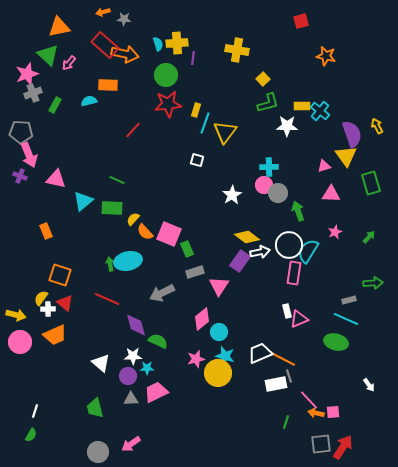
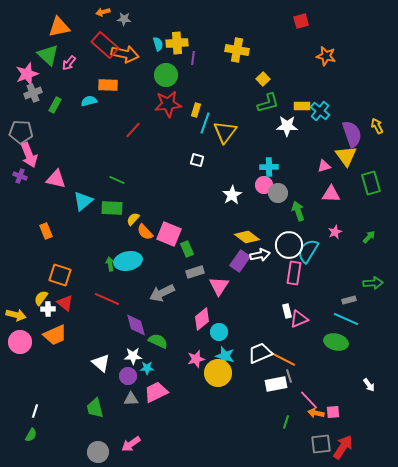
white arrow at (260, 252): moved 3 px down
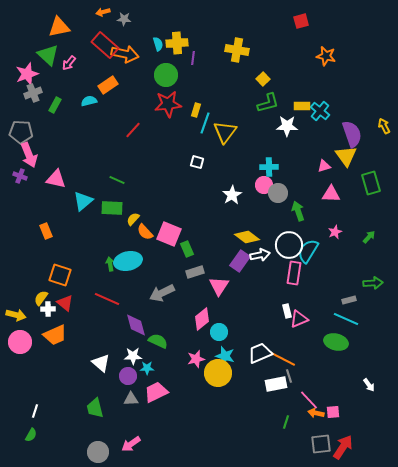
orange rectangle at (108, 85): rotated 36 degrees counterclockwise
yellow arrow at (377, 126): moved 7 px right
white square at (197, 160): moved 2 px down
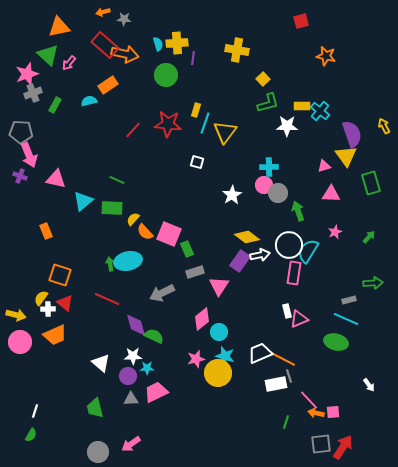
red star at (168, 104): moved 20 px down; rotated 12 degrees clockwise
green semicircle at (158, 341): moved 4 px left, 5 px up
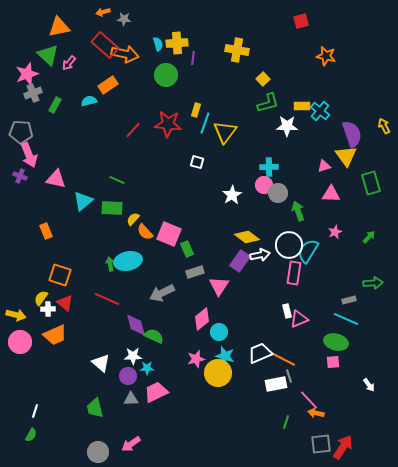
pink square at (333, 412): moved 50 px up
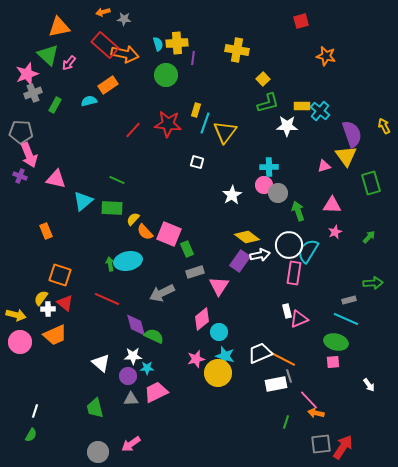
pink triangle at (331, 194): moved 1 px right, 11 px down
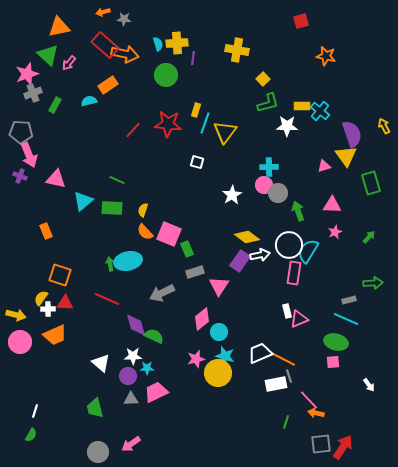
yellow semicircle at (133, 219): moved 10 px right, 9 px up; rotated 24 degrees counterclockwise
red triangle at (65, 303): rotated 36 degrees counterclockwise
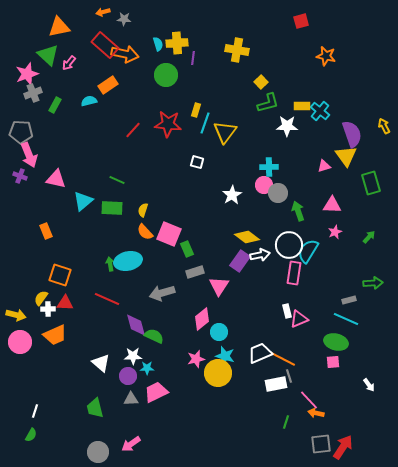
yellow square at (263, 79): moved 2 px left, 3 px down
gray arrow at (162, 293): rotated 10 degrees clockwise
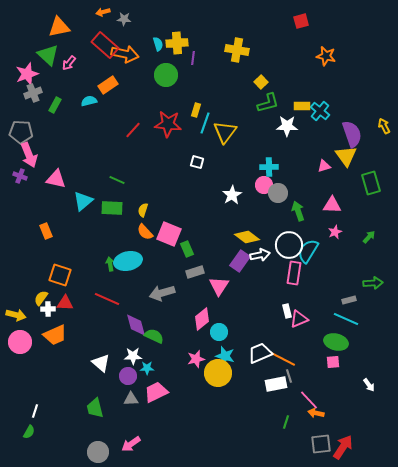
green semicircle at (31, 435): moved 2 px left, 3 px up
